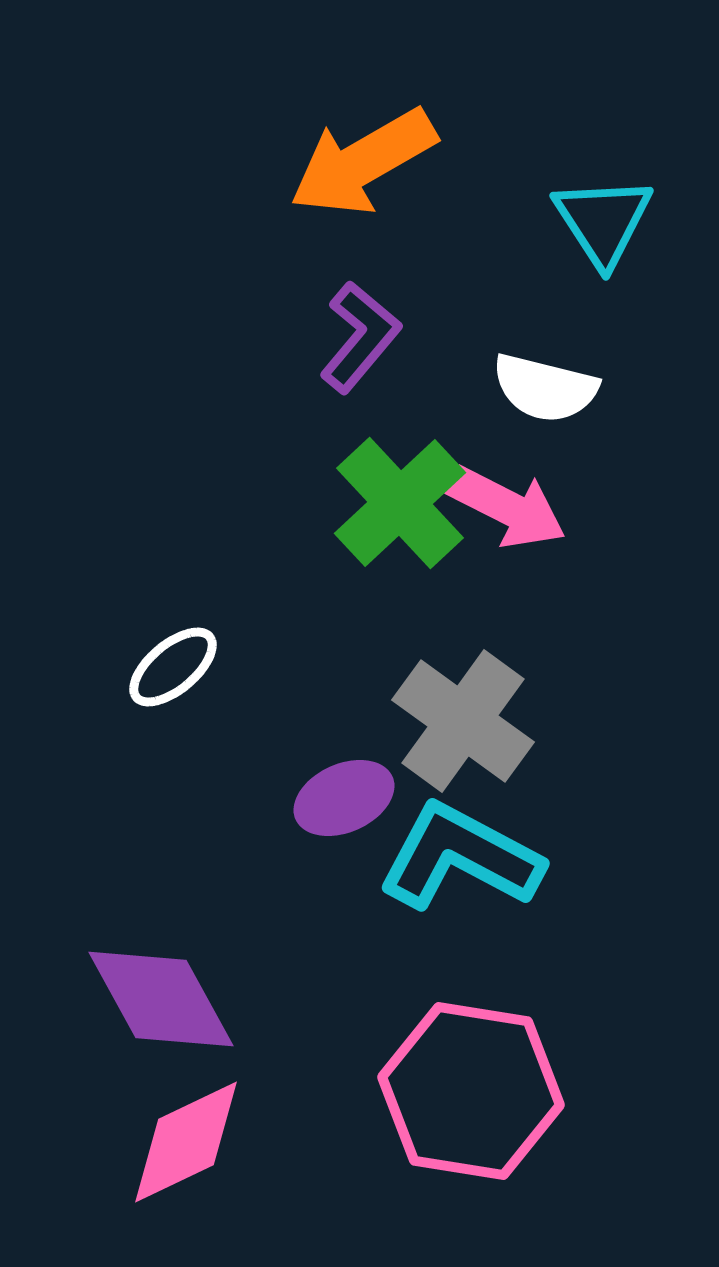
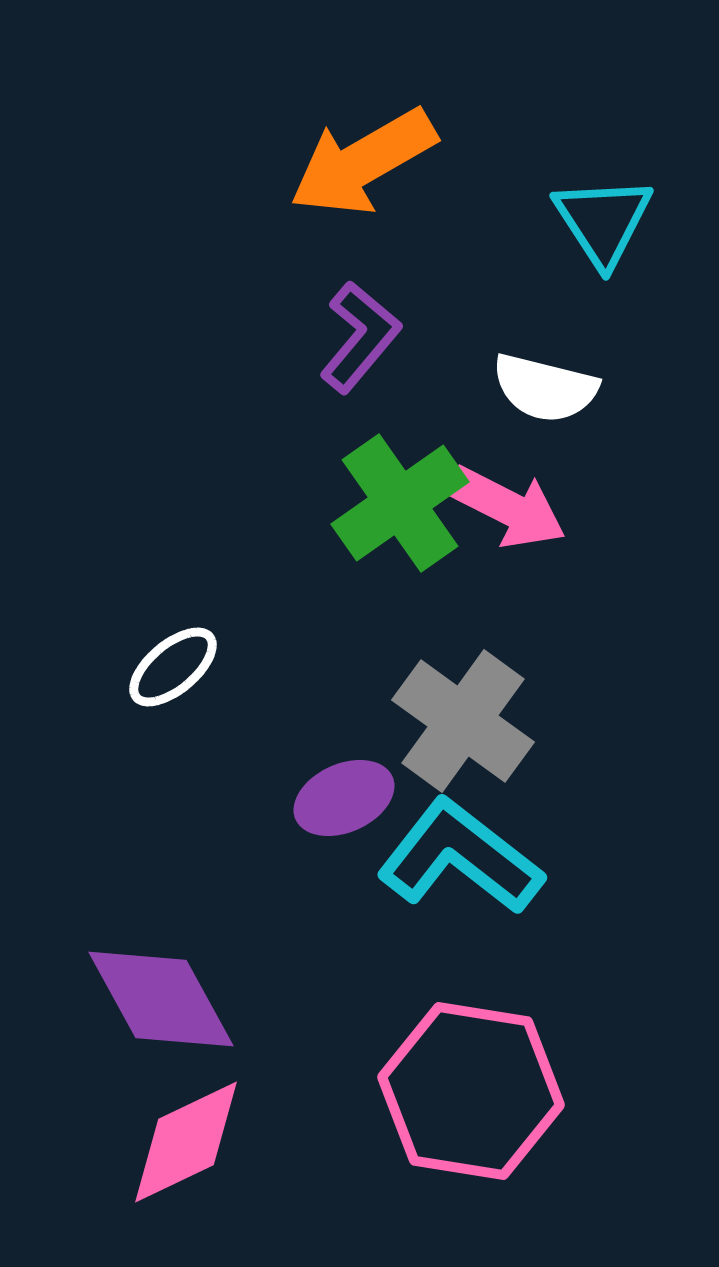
green cross: rotated 8 degrees clockwise
cyan L-shape: rotated 10 degrees clockwise
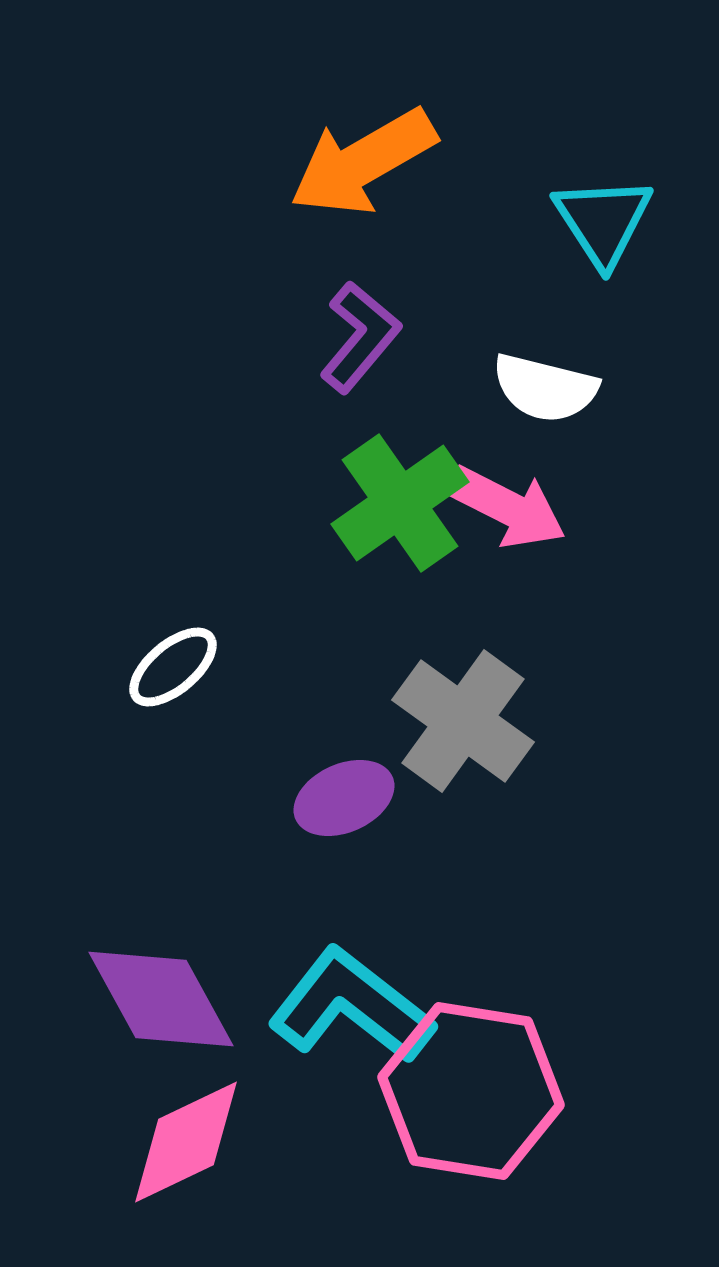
cyan L-shape: moved 109 px left, 149 px down
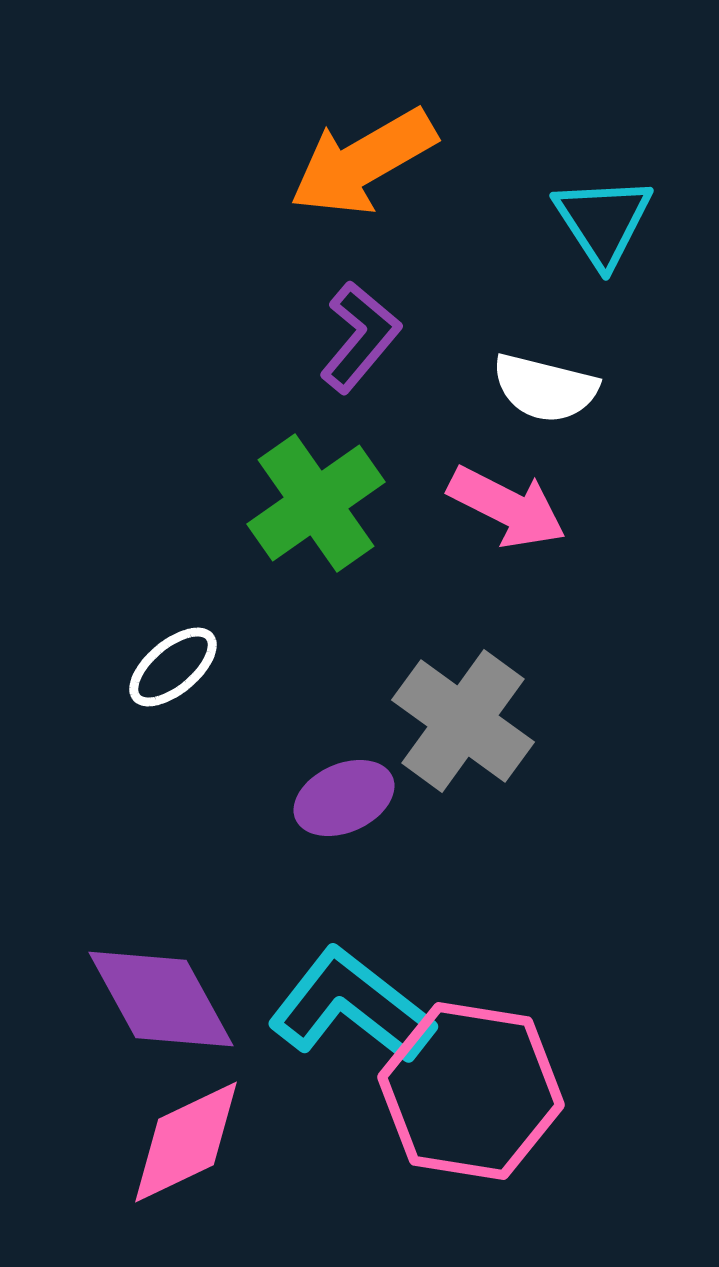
green cross: moved 84 px left
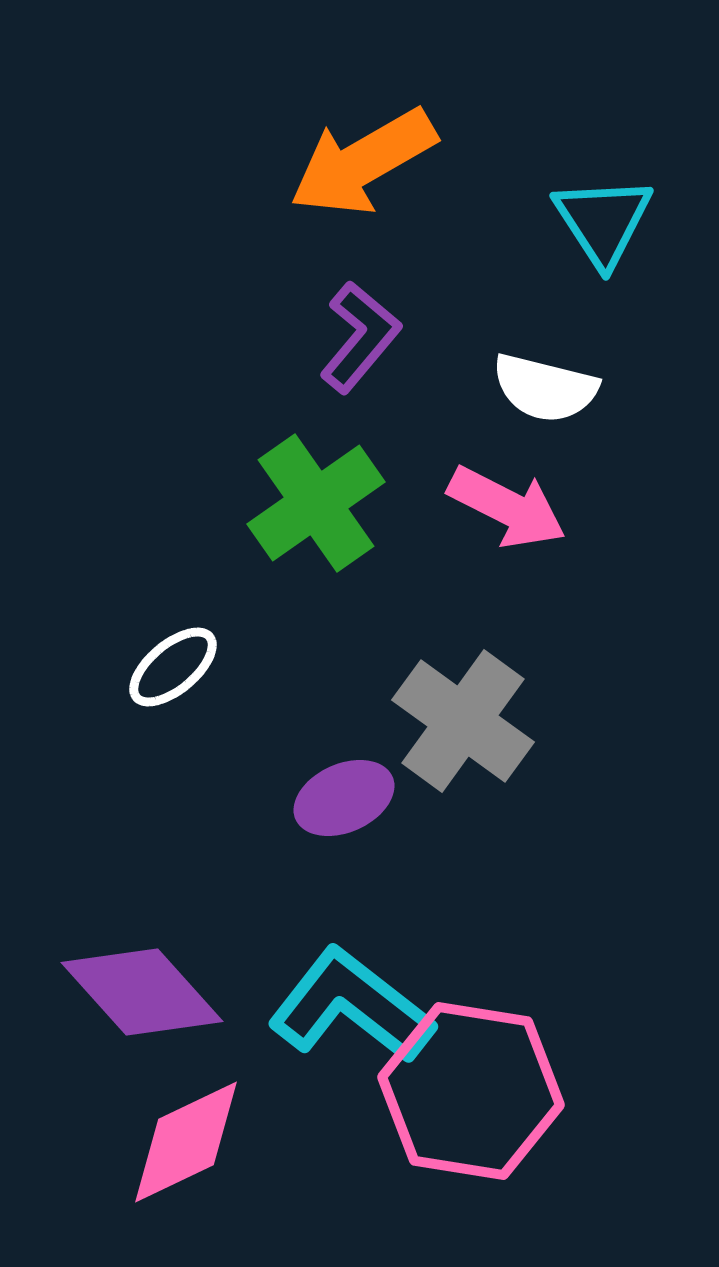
purple diamond: moved 19 px left, 7 px up; rotated 13 degrees counterclockwise
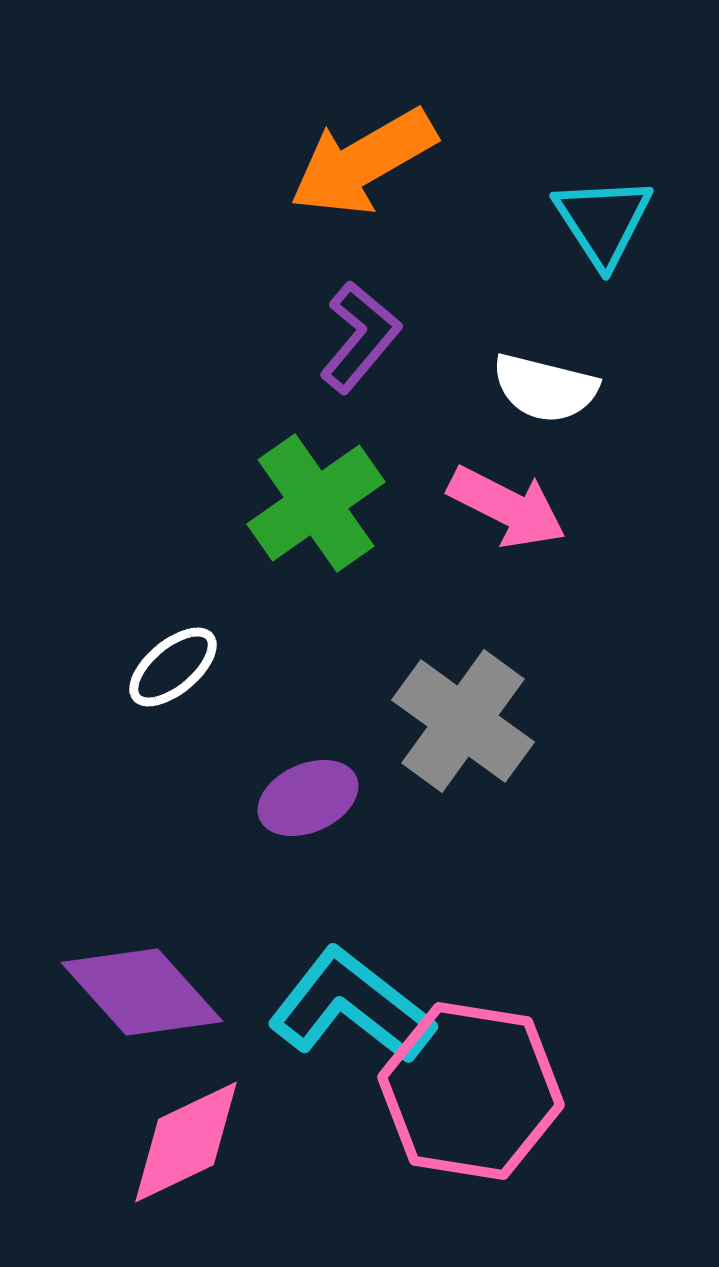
purple ellipse: moved 36 px left
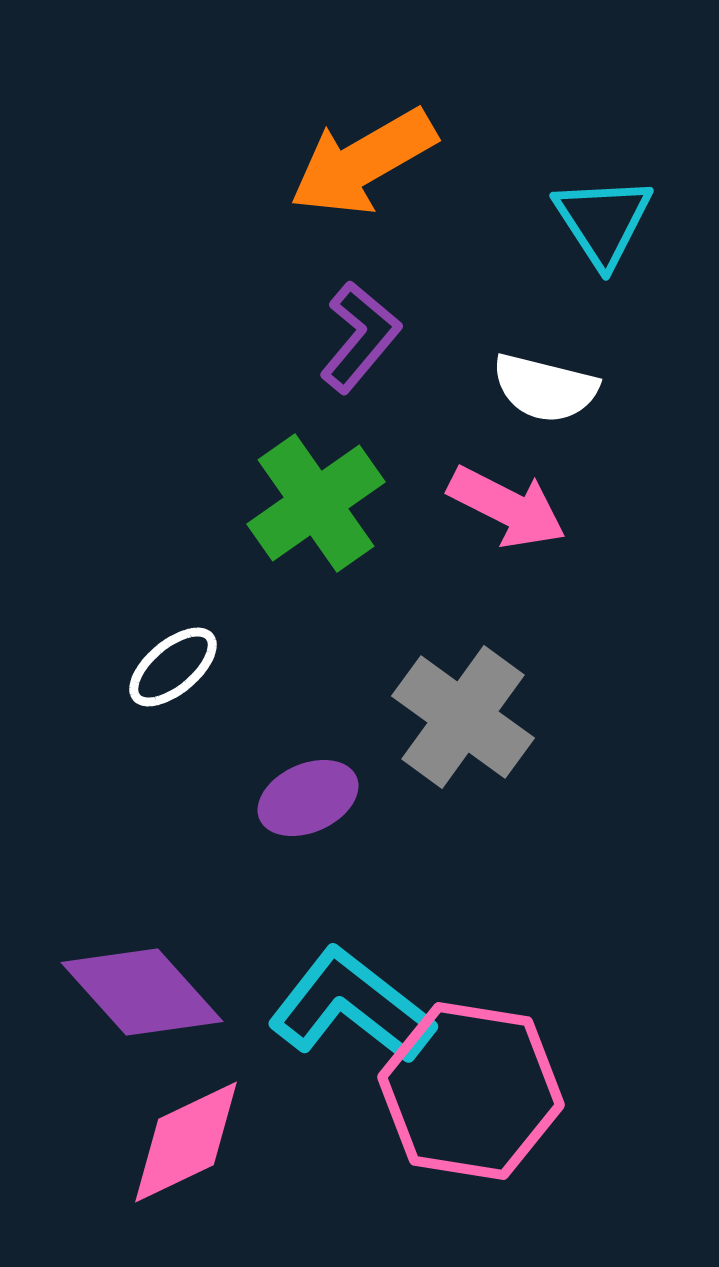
gray cross: moved 4 px up
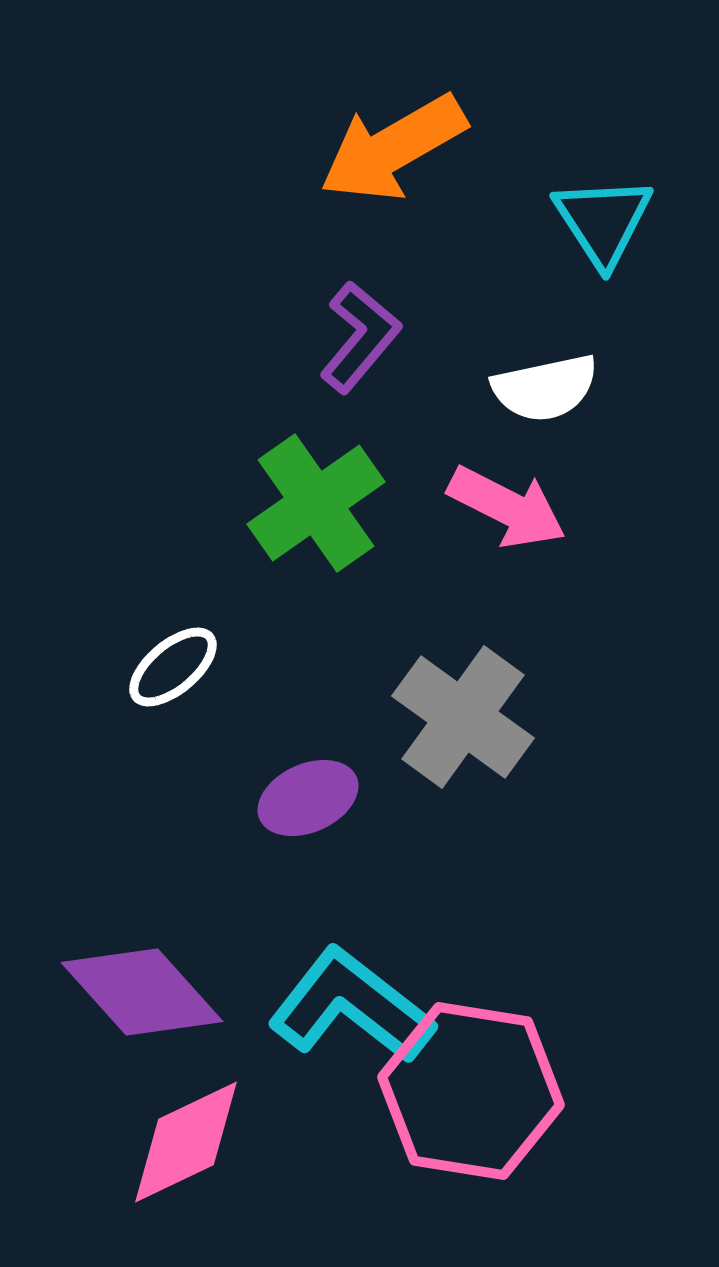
orange arrow: moved 30 px right, 14 px up
white semicircle: rotated 26 degrees counterclockwise
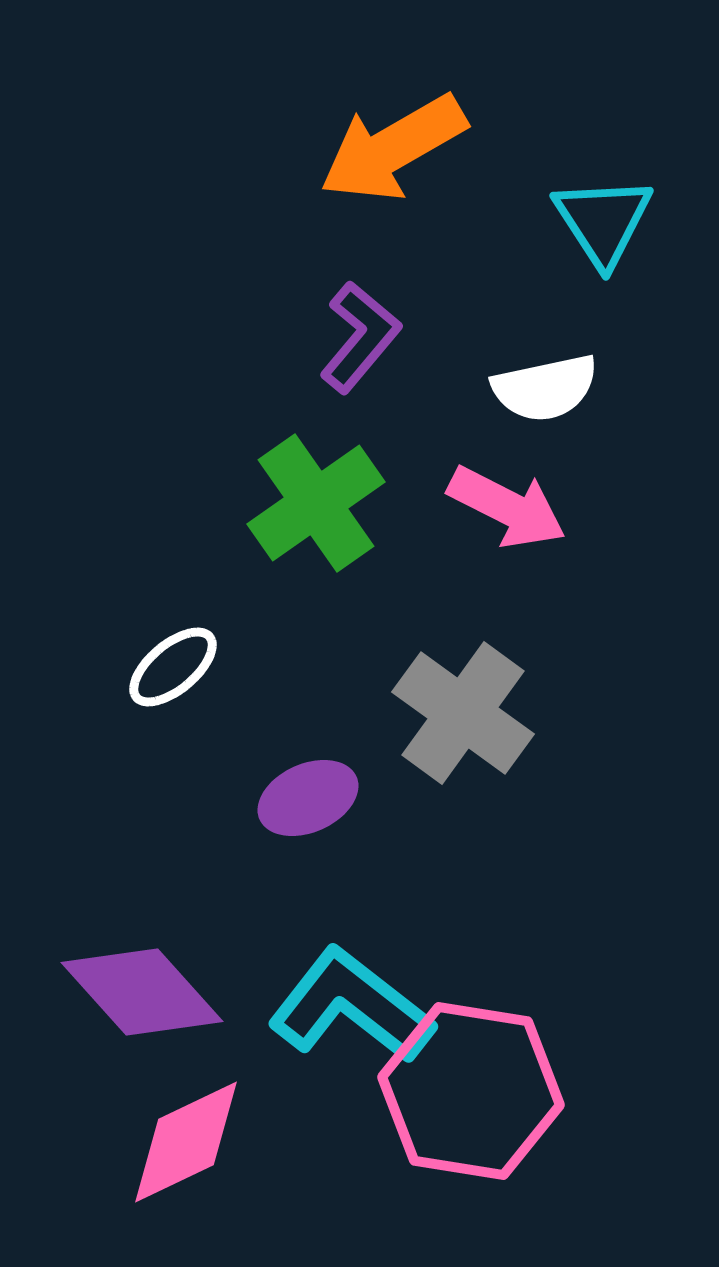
gray cross: moved 4 px up
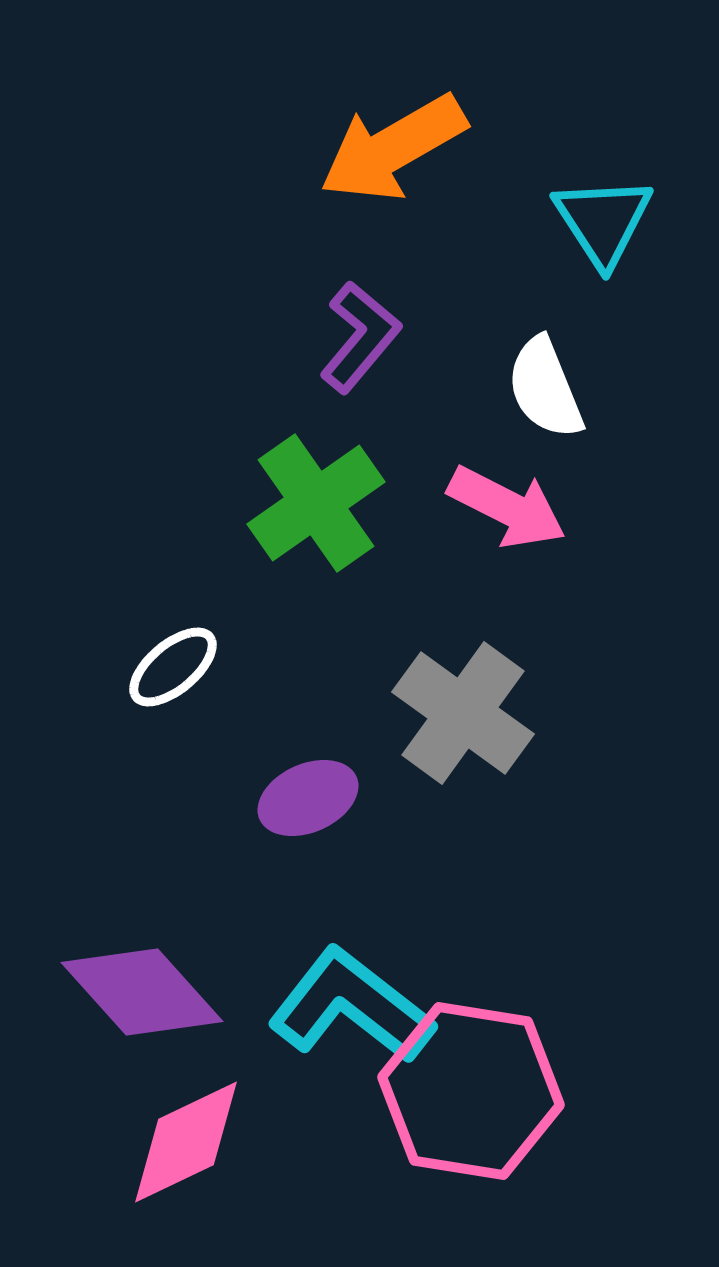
white semicircle: rotated 80 degrees clockwise
